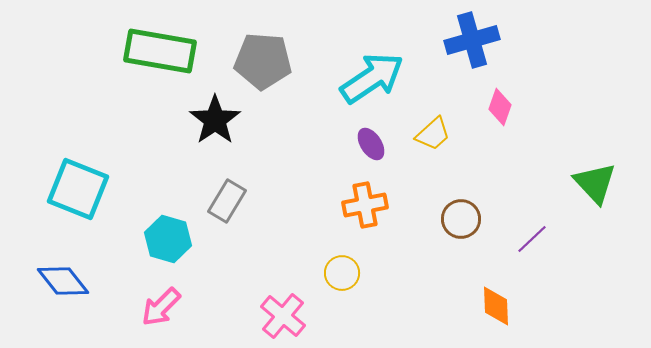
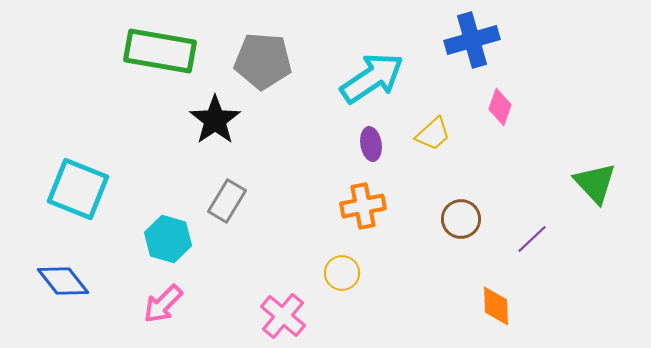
purple ellipse: rotated 24 degrees clockwise
orange cross: moved 2 px left, 1 px down
pink arrow: moved 2 px right, 3 px up
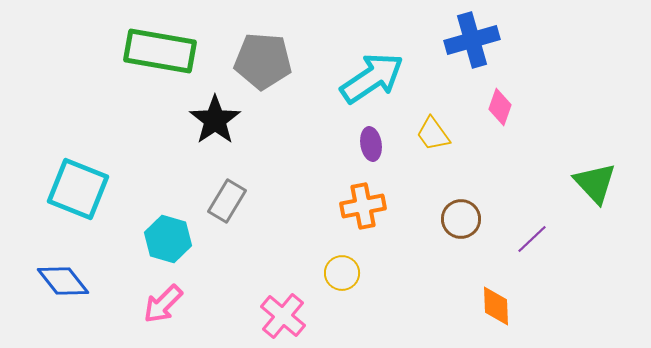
yellow trapezoid: rotated 96 degrees clockwise
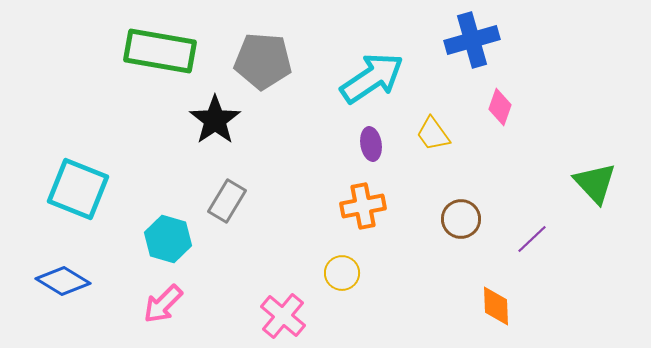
blue diamond: rotated 20 degrees counterclockwise
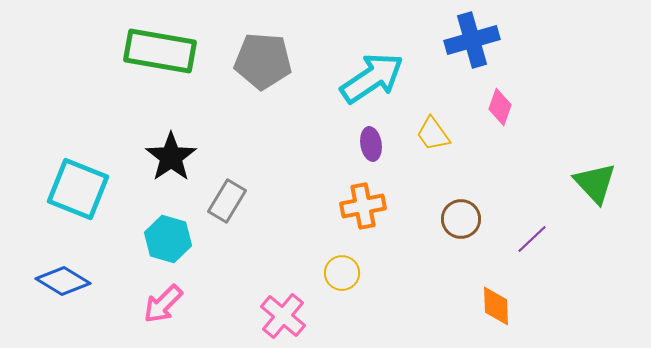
black star: moved 44 px left, 37 px down
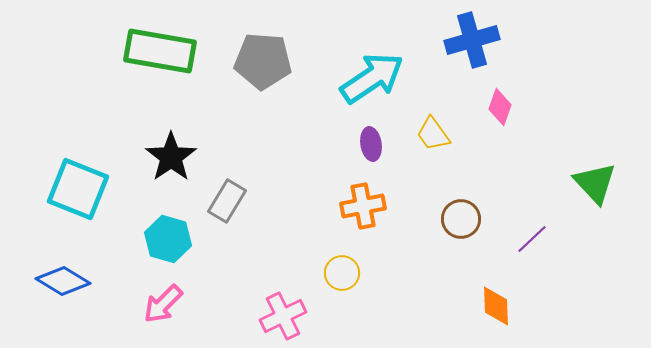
pink cross: rotated 24 degrees clockwise
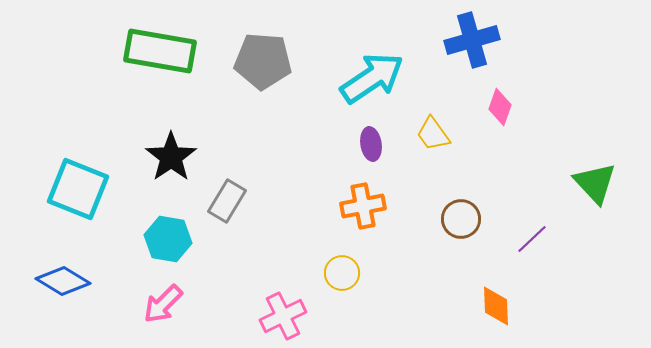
cyan hexagon: rotated 6 degrees counterclockwise
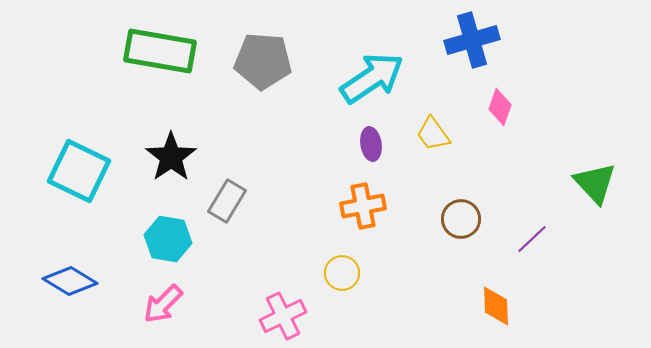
cyan square: moved 1 px right, 18 px up; rotated 4 degrees clockwise
blue diamond: moved 7 px right
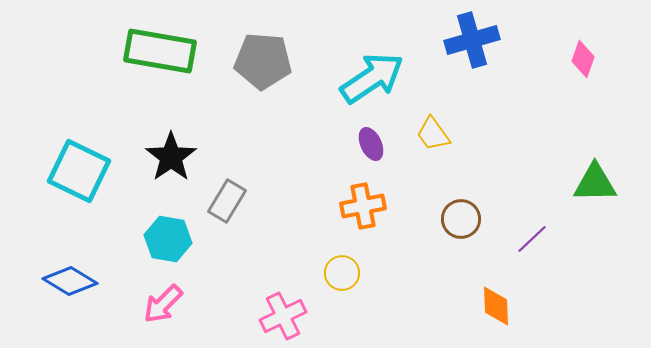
pink diamond: moved 83 px right, 48 px up
purple ellipse: rotated 16 degrees counterclockwise
green triangle: rotated 48 degrees counterclockwise
